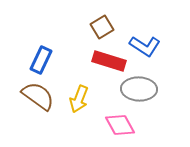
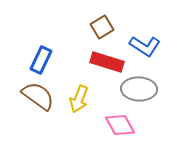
red rectangle: moved 2 px left, 1 px down
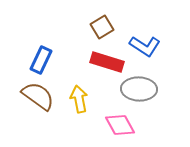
yellow arrow: rotated 148 degrees clockwise
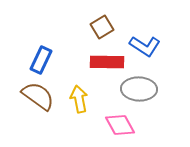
red rectangle: rotated 16 degrees counterclockwise
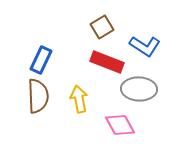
red rectangle: rotated 20 degrees clockwise
brown semicircle: rotated 52 degrees clockwise
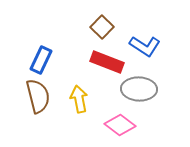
brown square: rotated 15 degrees counterclockwise
brown semicircle: rotated 12 degrees counterclockwise
pink diamond: rotated 24 degrees counterclockwise
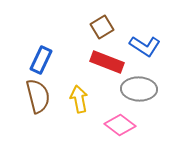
brown square: rotated 15 degrees clockwise
